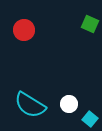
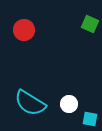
cyan semicircle: moved 2 px up
cyan square: rotated 28 degrees counterclockwise
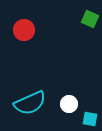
green square: moved 5 px up
cyan semicircle: rotated 56 degrees counterclockwise
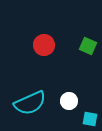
green square: moved 2 px left, 27 px down
red circle: moved 20 px right, 15 px down
white circle: moved 3 px up
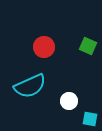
red circle: moved 2 px down
cyan semicircle: moved 17 px up
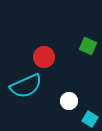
red circle: moved 10 px down
cyan semicircle: moved 4 px left
cyan square: rotated 21 degrees clockwise
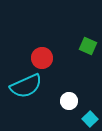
red circle: moved 2 px left, 1 px down
cyan square: rotated 14 degrees clockwise
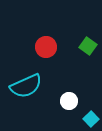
green square: rotated 12 degrees clockwise
red circle: moved 4 px right, 11 px up
cyan square: moved 1 px right
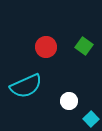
green square: moved 4 px left
